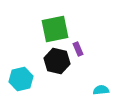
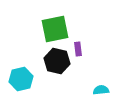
purple rectangle: rotated 16 degrees clockwise
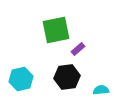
green square: moved 1 px right, 1 px down
purple rectangle: rotated 56 degrees clockwise
black hexagon: moved 10 px right, 16 px down; rotated 20 degrees counterclockwise
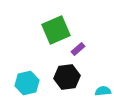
green square: rotated 12 degrees counterclockwise
cyan hexagon: moved 6 px right, 4 px down
cyan semicircle: moved 2 px right, 1 px down
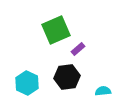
cyan hexagon: rotated 20 degrees counterclockwise
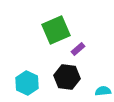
black hexagon: rotated 15 degrees clockwise
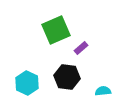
purple rectangle: moved 3 px right, 1 px up
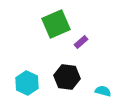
green square: moved 6 px up
purple rectangle: moved 6 px up
cyan semicircle: rotated 21 degrees clockwise
